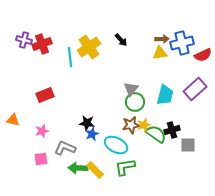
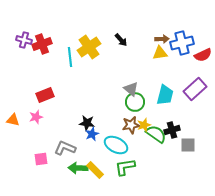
gray triangle: rotated 28 degrees counterclockwise
pink star: moved 6 px left, 14 px up
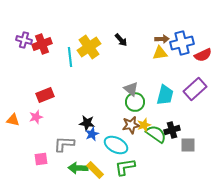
gray L-shape: moved 1 px left, 4 px up; rotated 20 degrees counterclockwise
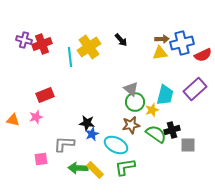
yellow star: moved 8 px right, 15 px up
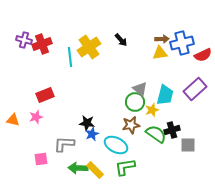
gray triangle: moved 9 px right
